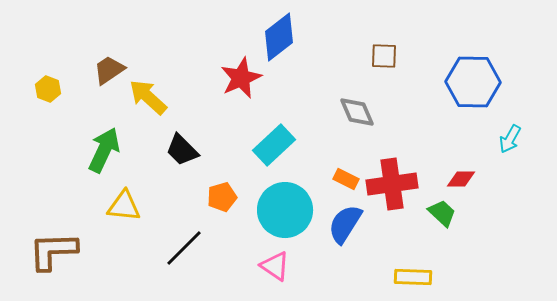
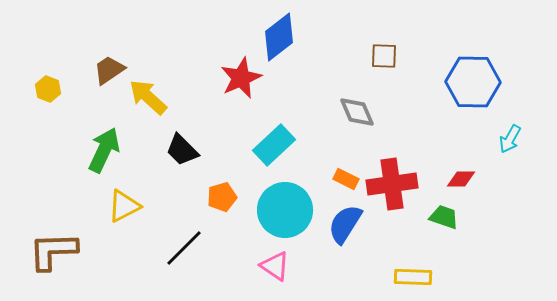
yellow triangle: rotated 33 degrees counterclockwise
green trapezoid: moved 2 px right, 4 px down; rotated 24 degrees counterclockwise
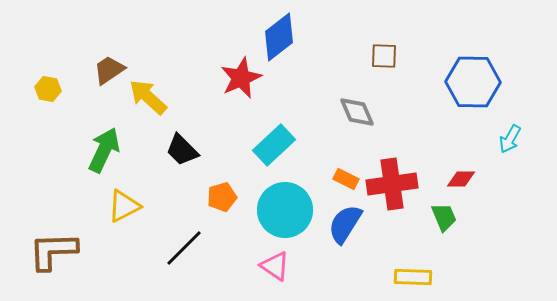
yellow hexagon: rotated 10 degrees counterclockwise
green trapezoid: rotated 48 degrees clockwise
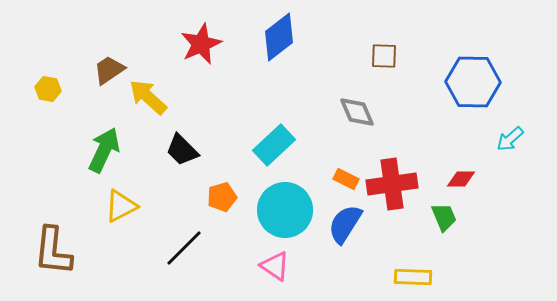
red star: moved 40 px left, 34 px up
cyan arrow: rotated 20 degrees clockwise
yellow triangle: moved 3 px left
brown L-shape: rotated 82 degrees counterclockwise
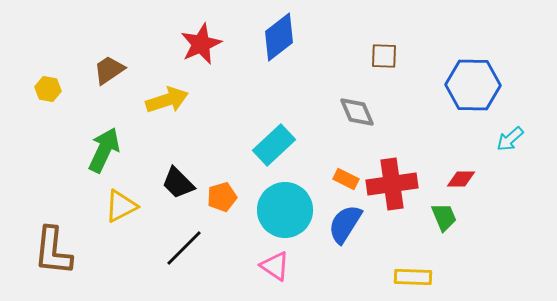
blue hexagon: moved 3 px down
yellow arrow: moved 19 px right, 3 px down; rotated 120 degrees clockwise
black trapezoid: moved 4 px left, 33 px down
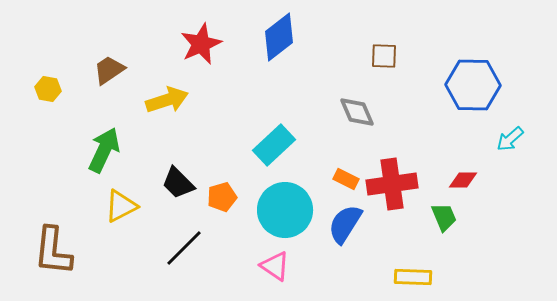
red diamond: moved 2 px right, 1 px down
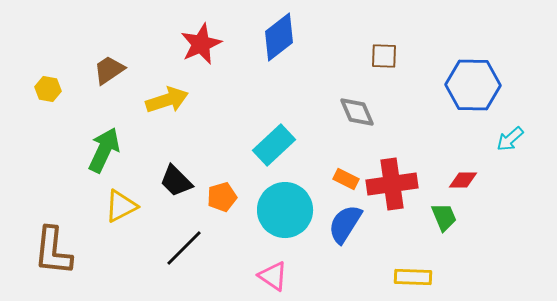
black trapezoid: moved 2 px left, 2 px up
pink triangle: moved 2 px left, 10 px down
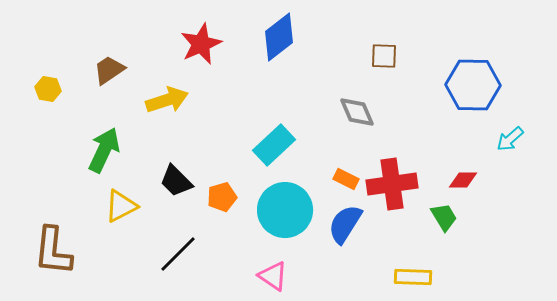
green trapezoid: rotated 8 degrees counterclockwise
black line: moved 6 px left, 6 px down
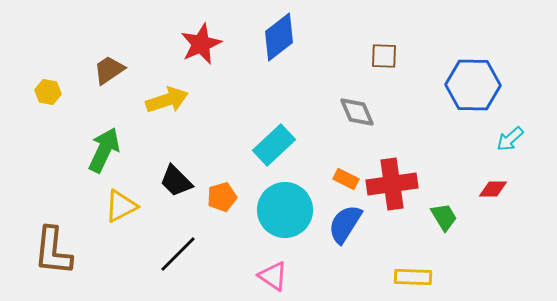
yellow hexagon: moved 3 px down
red diamond: moved 30 px right, 9 px down
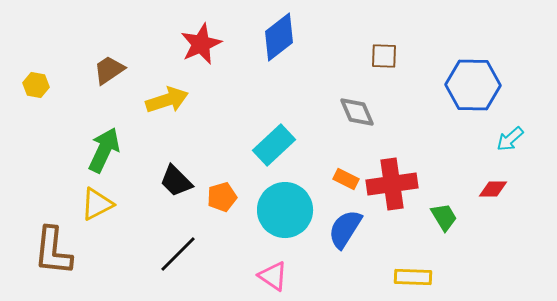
yellow hexagon: moved 12 px left, 7 px up
yellow triangle: moved 24 px left, 2 px up
blue semicircle: moved 5 px down
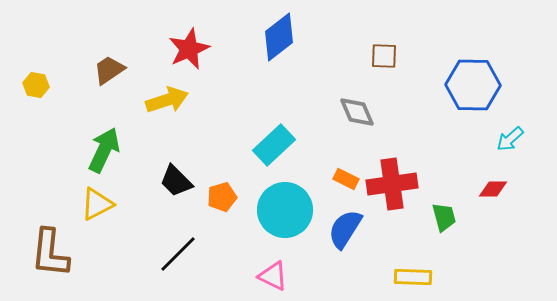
red star: moved 12 px left, 5 px down
green trapezoid: rotated 16 degrees clockwise
brown L-shape: moved 3 px left, 2 px down
pink triangle: rotated 8 degrees counterclockwise
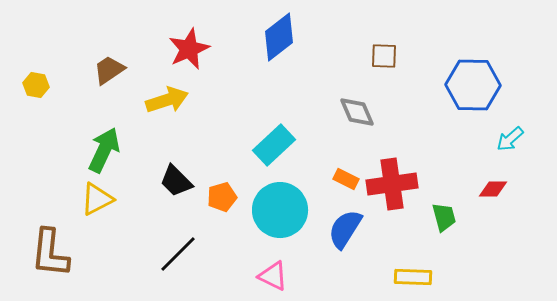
yellow triangle: moved 5 px up
cyan circle: moved 5 px left
